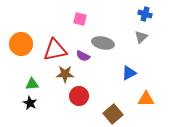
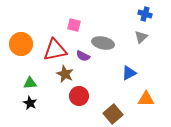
pink square: moved 6 px left, 6 px down
brown star: rotated 24 degrees clockwise
green triangle: moved 2 px left, 1 px up
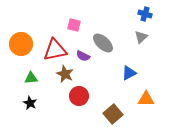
gray ellipse: rotated 30 degrees clockwise
green triangle: moved 1 px right, 5 px up
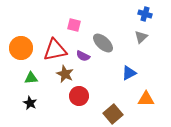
orange circle: moved 4 px down
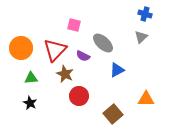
red triangle: rotated 35 degrees counterclockwise
blue triangle: moved 12 px left, 3 px up
